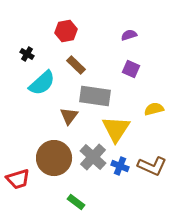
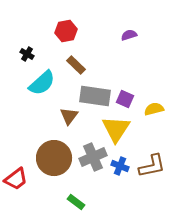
purple square: moved 6 px left, 30 px down
gray cross: rotated 24 degrees clockwise
brown L-shape: rotated 36 degrees counterclockwise
red trapezoid: moved 2 px left; rotated 20 degrees counterclockwise
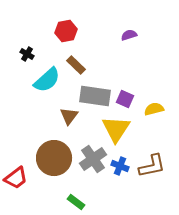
cyan semicircle: moved 5 px right, 3 px up
gray cross: moved 2 px down; rotated 12 degrees counterclockwise
red trapezoid: moved 1 px up
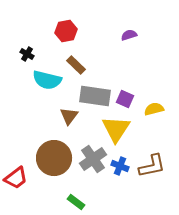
cyan semicircle: rotated 56 degrees clockwise
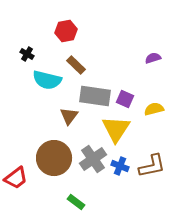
purple semicircle: moved 24 px right, 23 px down
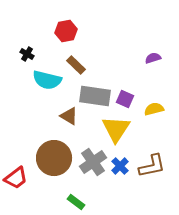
brown triangle: rotated 36 degrees counterclockwise
gray cross: moved 3 px down
blue cross: rotated 24 degrees clockwise
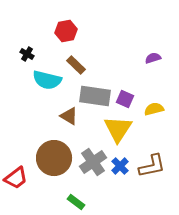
yellow triangle: moved 2 px right
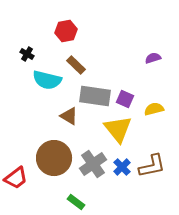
yellow triangle: rotated 12 degrees counterclockwise
gray cross: moved 2 px down
blue cross: moved 2 px right, 1 px down
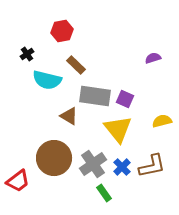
red hexagon: moved 4 px left
black cross: rotated 24 degrees clockwise
yellow semicircle: moved 8 px right, 12 px down
red trapezoid: moved 2 px right, 3 px down
green rectangle: moved 28 px right, 9 px up; rotated 18 degrees clockwise
